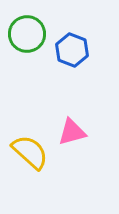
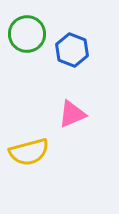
pink triangle: moved 18 px up; rotated 8 degrees counterclockwise
yellow semicircle: moved 1 px left; rotated 123 degrees clockwise
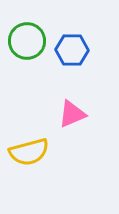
green circle: moved 7 px down
blue hexagon: rotated 20 degrees counterclockwise
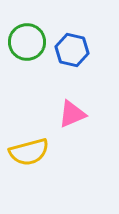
green circle: moved 1 px down
blue hexagon: rotated 12 degrees clockwise
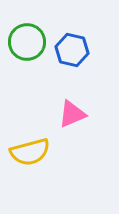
yellow semicircle: moved 1 px right
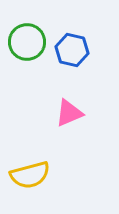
pink triangle: moved 3 px left, 1 px up
yellow semicircle: moved 23 px down
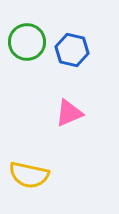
yellow semicircle: moved 1 px left; rotated 27 degrees clockwise
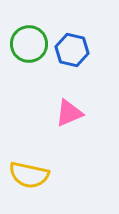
green circle: moved 2 px right, 2 px down
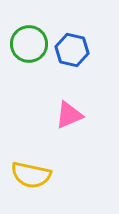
pink triangle: moved 2 px down
yellow semicircle: moved 2 px right
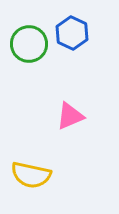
blue hexagon: moved 17 px up; rotated 12 degrees clockwise
pink triangle: moved 1 px right, 1 px down
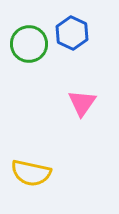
pink triangle: moved 12 px right, 13 px up; rotated 32 degrees counterclockwise
yellow semicircle: moved 2 px up
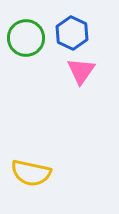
green circle: moved 3 px left, 6 px up
pink triangle: moved 1 px left, 32 px up
